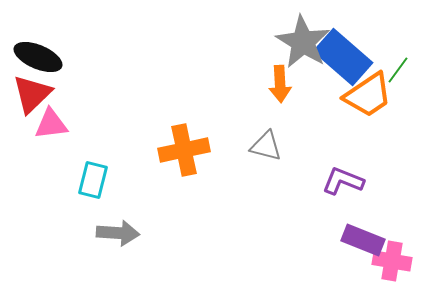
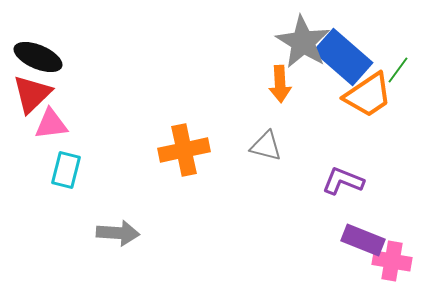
cyan rectangle: moved 27 px left, 10 px up
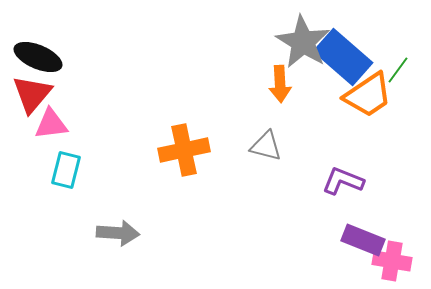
red triangle: rotated 6 degrees counterclockwise
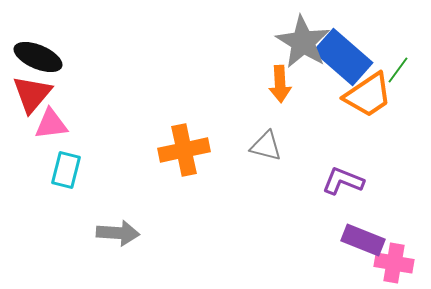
pink cross: moved 2 px right, 2 px down
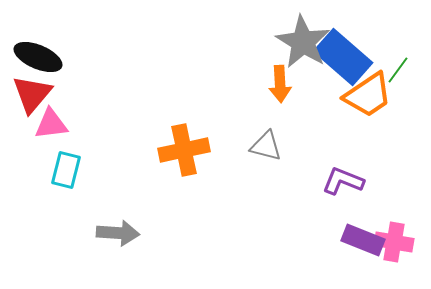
pink cross: moved 21 px up
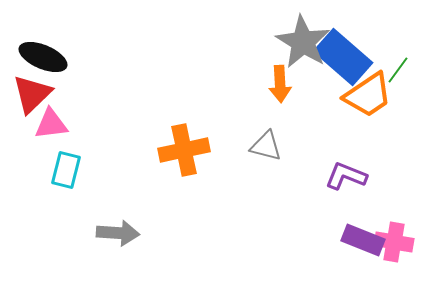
black ellipse: moved 5 px right
red triangle: rotated 6 degrees clockwise
purple L-shape: moved 3 px right, 5 px up
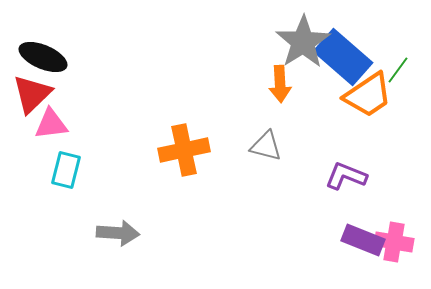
gray star: rotated 8 degrees clockwise
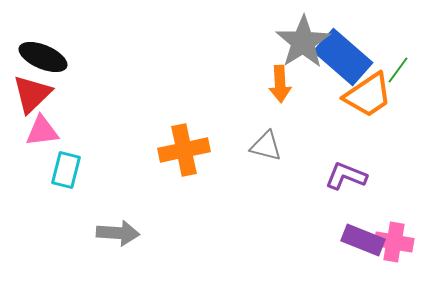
pink triangle: moved 9 px left, 7 px down
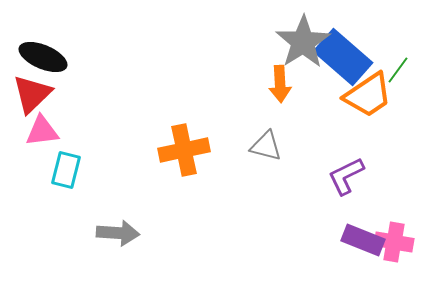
purple L-shape: rotated 48 degrees counterclockwise
